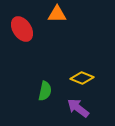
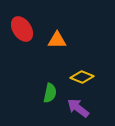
orange triangle: moved 26 px down
yellow diamond: moved 1 px up
green semicircle: moved 5 px right, 2 px down
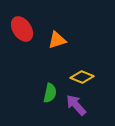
orange triangle: rotated 18 degrees counterclockwise
purple arrow: moved 2 px left, 3 px up; rotated 10 degrees clockwise
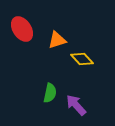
yellow diamond: moved 18 px up; rotated 25 degrees clockwise
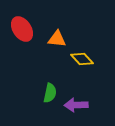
orange triangle: moved 1 px up; rotated 24 degrees clockwise
purple arrow: rotated 50 degrees counterclockwise
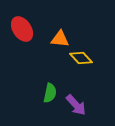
orange triangle: moved 3 px right
yellow diamond: moved 1 px left, 1 px up
purple arrow: rotated 130 degrees counterclockwise
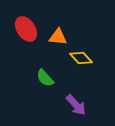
red ellipse: moved 4 px right
orange triangle: moved 2 px left, 2 px up
green semicircle: moved 5 px left, 15 px up; rotated 126 degrees clockwise
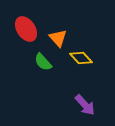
orange triangle: moved 1 px down; rotated 42 degrees clockwise
green semicircle: moved 2 px left, 16 px up
purple arrow: moved 9 px right
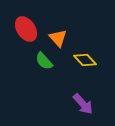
yellow diamond: moved 4 px right, 2 px down
green semicircle: moved 1 px right, 1 px up
purple arrow: moved 2 px left, 1 px up
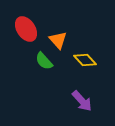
orange triangle: moved 2 px down
purple arrow: moved 1 px left, 3 px up
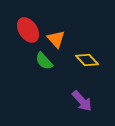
red ellipse: moved 2 px right, 1 px down
orange triangle: moved 2 px left, 1 px up
yellow diamond: moved 2 px right
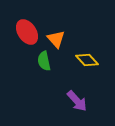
red ellipse: moved 1 px left, 2 px down
green semicircle: rotated 30 degrees clockwise
purple arrow: moved 5 px left
